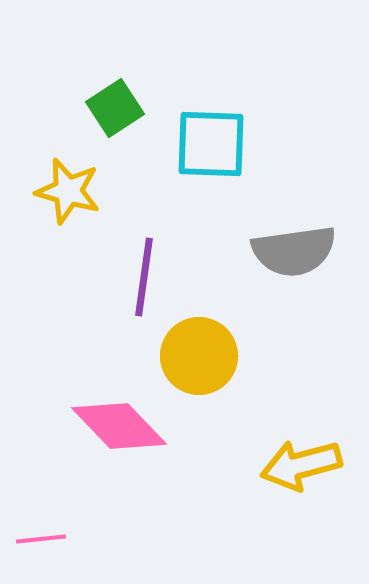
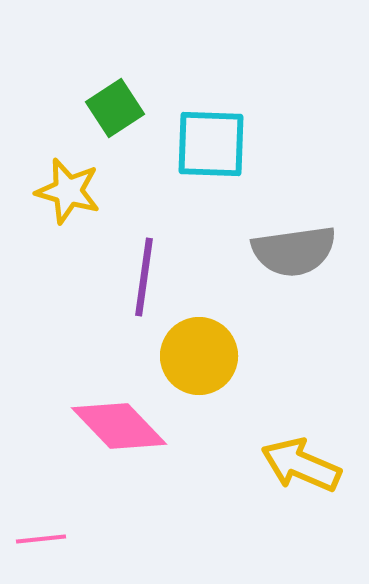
yellow arrow: rotated 38 degrees clockwise
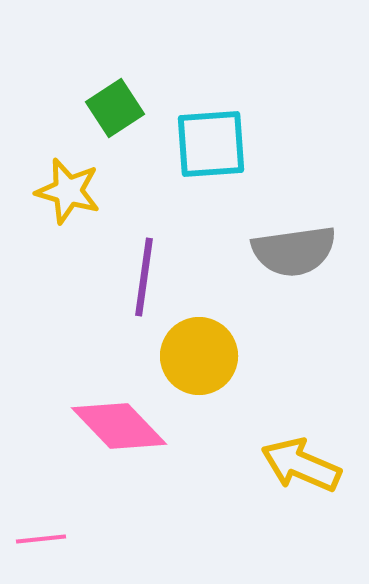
cyan square: rotated 6 degrees counterclockwise
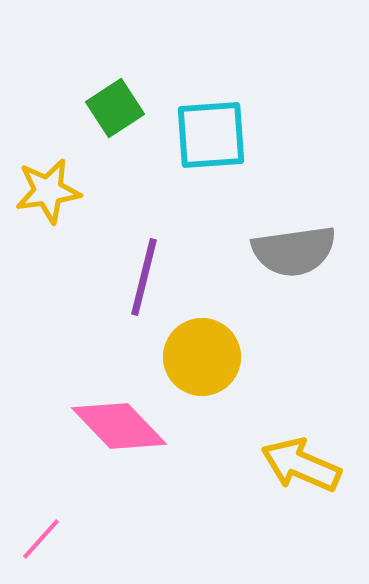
cyan square: moved 9 px up
yellow star: moved 20 px left; rotated 24 degrees counterclockwise
purple line: rotated 6 degrees clockwise
yellow circle: moved 3 px right, 1 px down
pink line: rotated 42 degrees counterclockwise
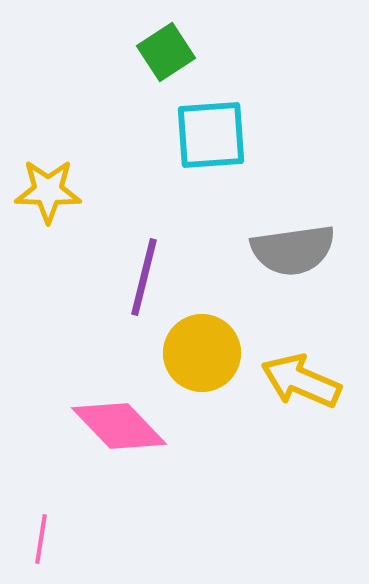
green square: moved 51 px right, 56 px up
yellow star: rotated 10 degrees clockwise
gray semicircle: moved 1 px left, 1 px up
yellow circle: moved 4 px up
yellow arrow: moved 84 px up
pink line: rotated 33 degrees counterclockwise
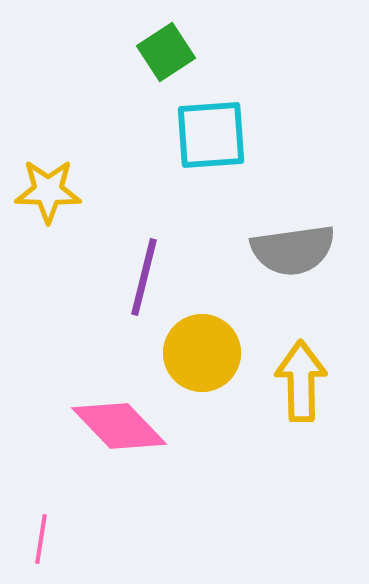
yellow arrow: rotated 66 degrees clockwise
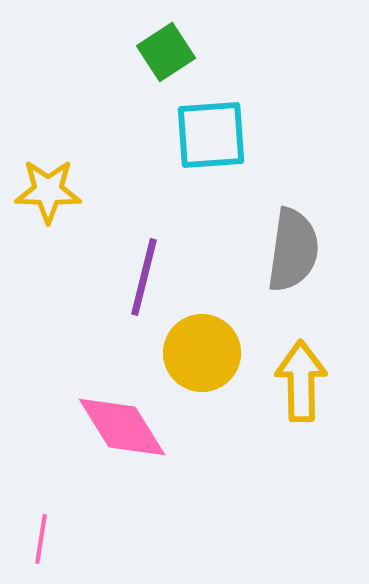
gray semicircle: rotated 74 degrees counterclockwise
pink diamond: moved 3 px right, 1 px down; rotated 12 degrees clockwise
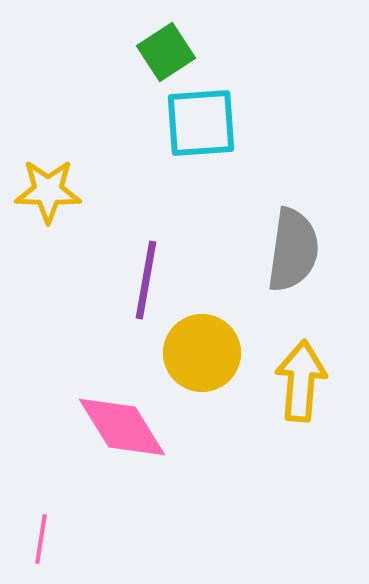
cyan square: moved 10 px left, 12 px up
purple line: moved 2 px right, 3 px down; rotated 4 degrees counterclockwise
yellow arrow: rotated 6 degrees clockwise
